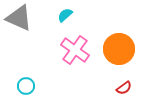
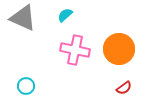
gray triangle: moved 4 px right
pink cross: rotated 24 degrees counterclockwise
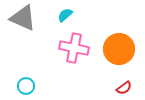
pink cross: moved 1 px left, 2 px up
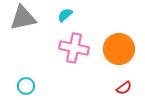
gray triangle: rotated 36 degrees counterclockwise
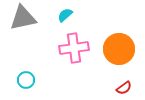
pink cross: rotated 20 degrees counterclockwise
cyan circle: moved 6 px up
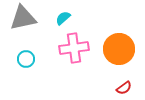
cyan semicircle: moved 2 px left, 3 px down
cyan circle: moved 21 px up
